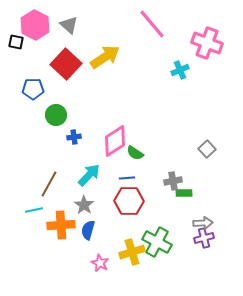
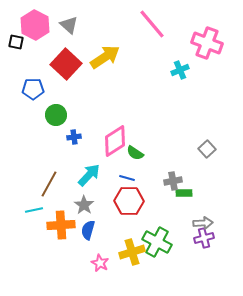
blue line: rotated 21 degrees clockwise
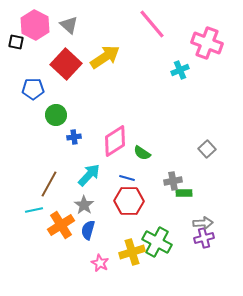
green semicircle: moved 7 px right
orange cross: rotated 28 degrees counterclockwise
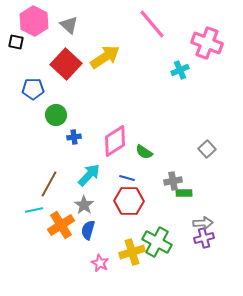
pink hexagon: moved 1 px left, 4 px up
green semicircle: moved 2 px right, 1 px up
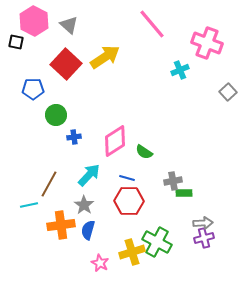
gray square: moved 21 px right, 57 px up
cyan line: moved 5 px left, 5 px up
orange cross: rotated 24 degrees clockwise
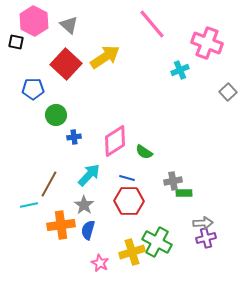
purple cross: moved 2 px right
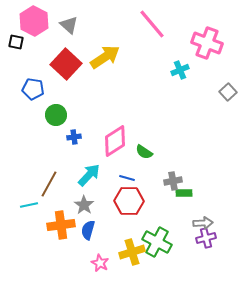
blue pentagon: rotated 10 degrees clockwise
